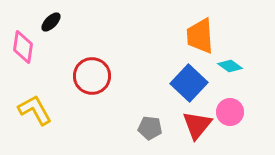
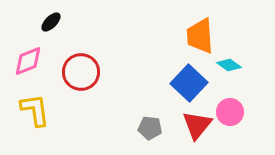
pink diamond: moved 5 px right, 14 px down; rotated 60 degrees clockwise
cyan diamond: moved 1 px left, 1 px up
red circle: moved 11 px left, 4 px up
yellow L-shape: rotated 21 degrees clockwise
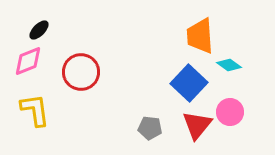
black ellipse: moved 12 px left, 8 px down
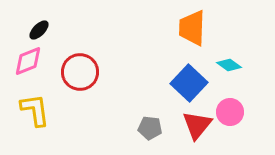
orange trapezoid: moved 8 px left, 8 px up; rotated 6 degrees clockwise
red circle: moved 1 px left
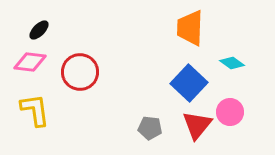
orange trapezoid: moved 2 px left
pink diamond: moved 2 px right, 1 px down; rotated 28 degrees clockwise
cyan diamond: moved 3 px right, 2 px up
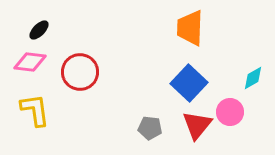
cyan diamond: moved 21 px right, 15 px down; rotated 65 degrees counterclockwise
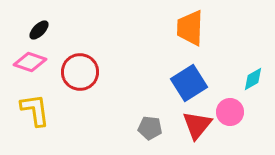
pink diamond: rotated 12 degrees clockwise
cyan diamond: moved 1 px down
blue square: rotated 15 degrees clockwise
